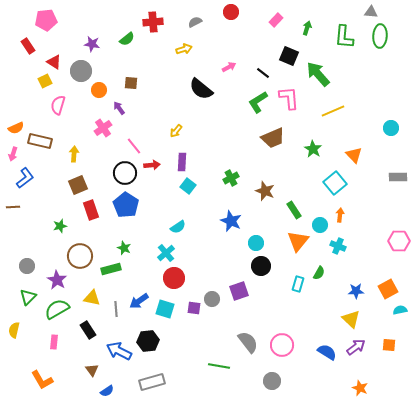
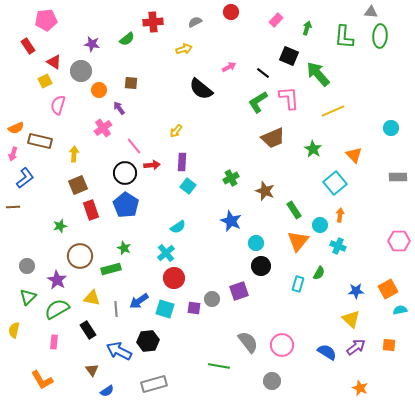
gray rectangle at (152, 382): moved 2 px right, 2 px down
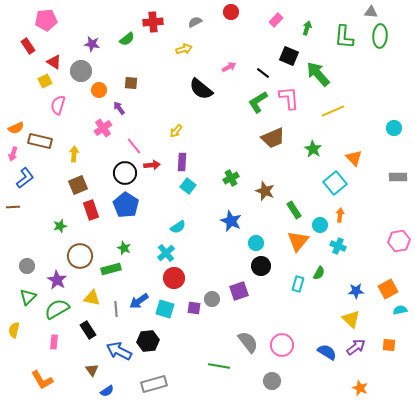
cyan circle at (391, 128): moved 3 px right
orange triangle at (354, 155): moved 3 px down
pink hexagon at (399, 241): rotated 10 degrees counterclockwise
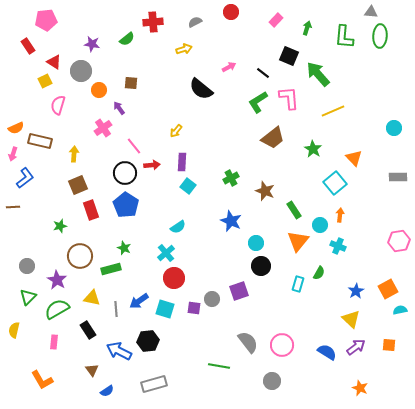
brown trapezoid at (273, 138): rotated 15 degrees counterclockwise
blue star at (356, 291): rotated 28 degrees counterclockwise
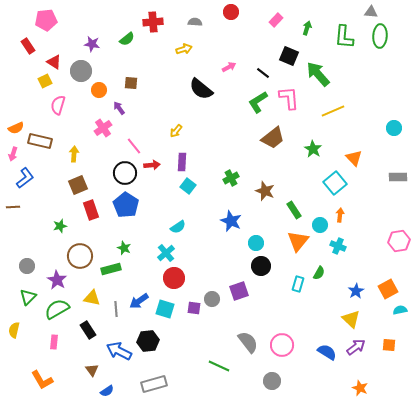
gray semicircle at (195, 22): rotated 32 degrees clockwise
green line at (219, 366): rotated 15 degrees clockwise
